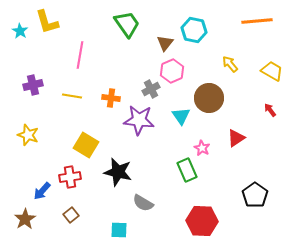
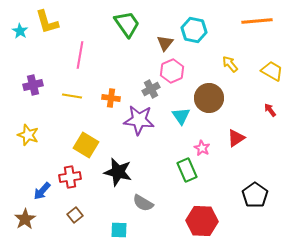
brown square: moved 4 px right
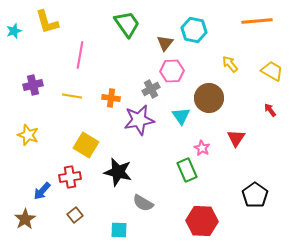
cyan star: moved 6 px left; rotated 21 degrees clockwise
pink hexagon: rotated 20 degrees clockwise
purple star: rotated 16 degrees counterclockwise
red triangle: rotated 24 degrees counterclockwise
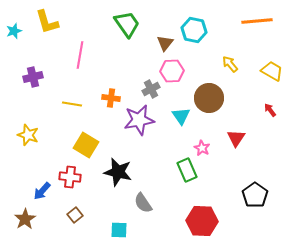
purple cross: moved 8 px up
yellow line: moved 8 px down
red cross: rotated 15 degrees clockwise
gray semicircle: rotated 25 degrees clockwise
